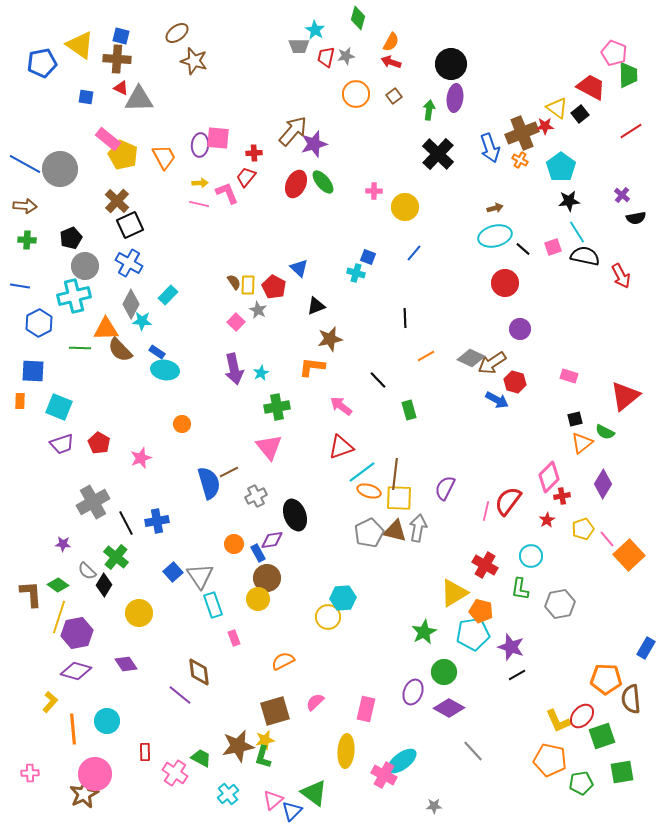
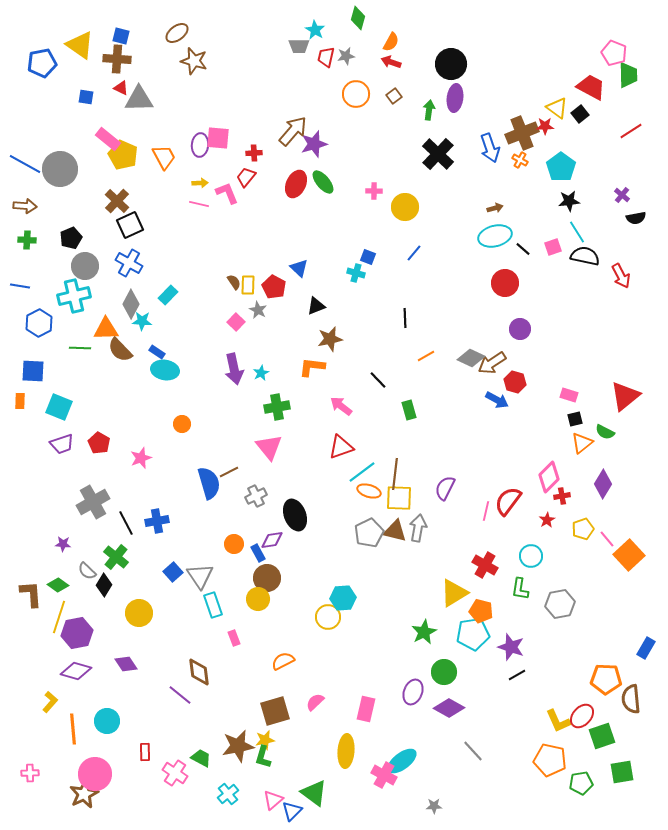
pink rectangle at (569, 376): moved 19 px down
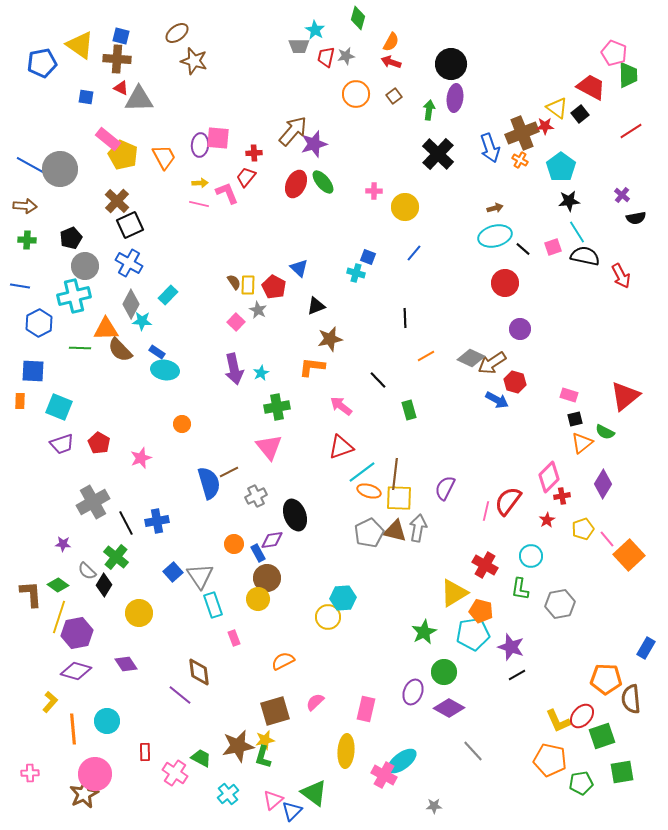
blue line at (25, 164): moved 7 px right, 2 px down
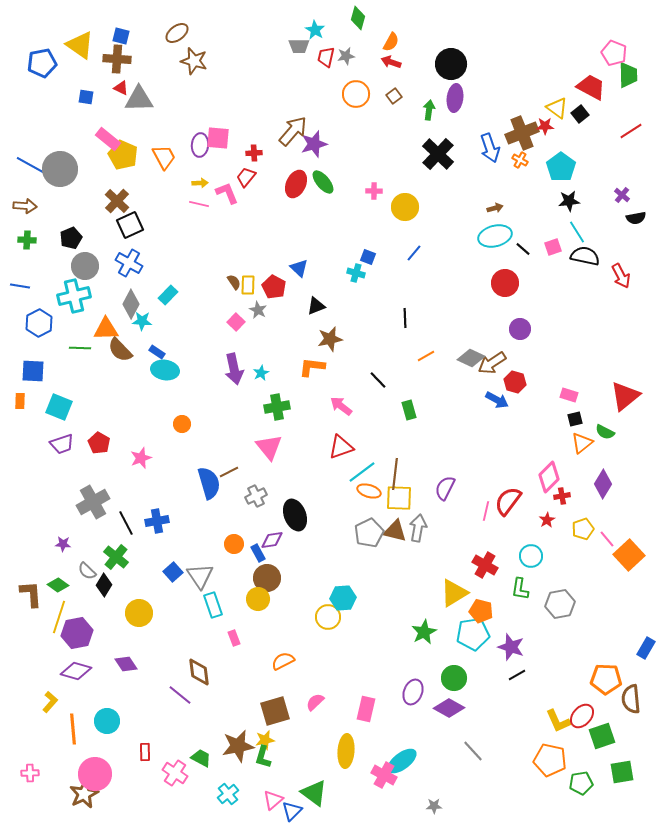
green circle at (444, 672): moved 10 px right, 6 px down
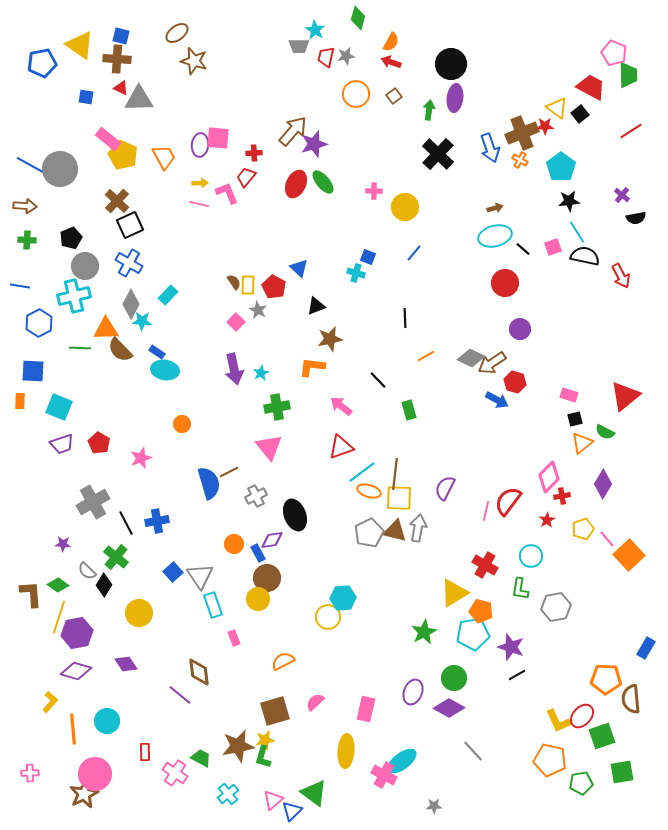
gray hexagon at (560, 604): moved 4 px left, 3 px down
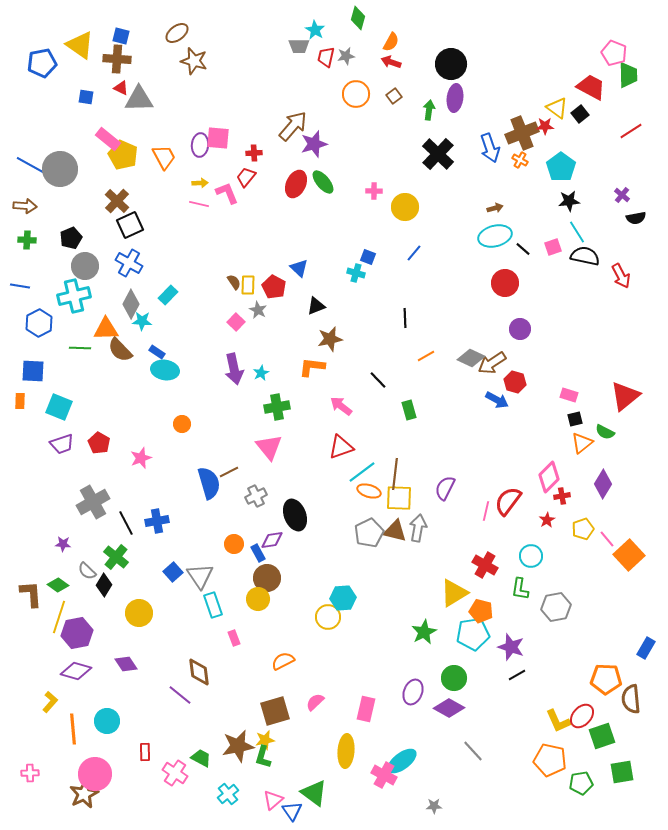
brown arrow at (293, 131): moved 5 px up
blue triangle at (292, 811): rotated 20 degrees counterclockwise
